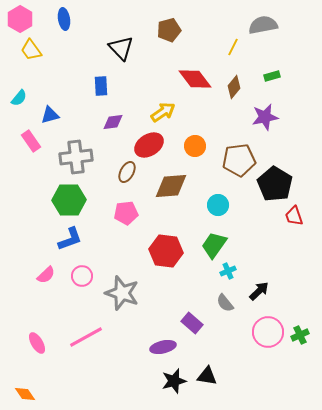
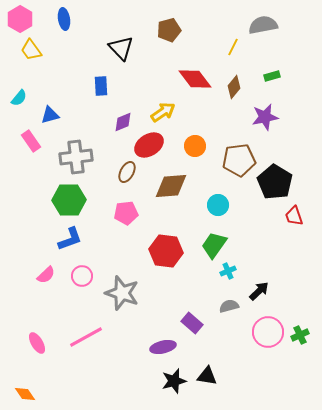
purple diamond at (113, 122): moved 10 px right; rotated 15 degrees counterclockwise
black pentagon at (275, 184): moved 2 px up
gray semicircle at (225, 303): moved 4 px right, 3 px down; rotated 114 degrees clockwise
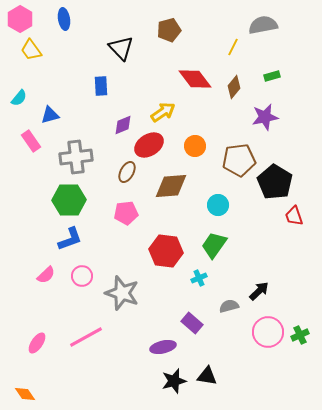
purple diamond at (123, 122): moved 3 px down
cyan cross at (228, 271): moved 29 px left, 7 px down
pink ellipse at (37, 343): rotated 65 degrees clockwise
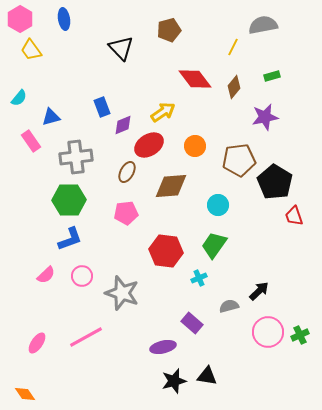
blue rectangle at (101, 86): moved 1 px right, 21 px down; rotated 18 degrees counterclockwise
blue triangle at (50, 115): moved 1 px right, 2 px down
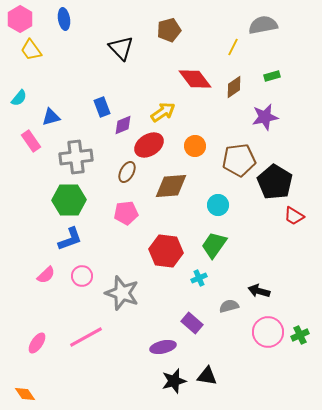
brown diamond at (234, 87): rotated 15 degrees clockwise
red trapezoid at (294, 216): rotated 40 degrees counterclockwise
black arrow at (259, 291): rotated 120 degrees counterclockwise
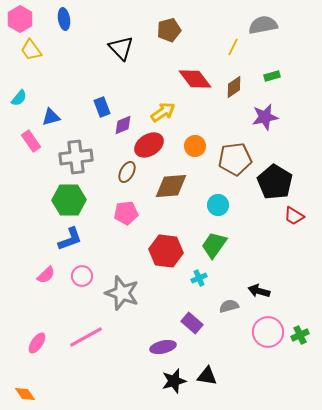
brown pentagon at (239, 160): moved 4 px left, 1 px up
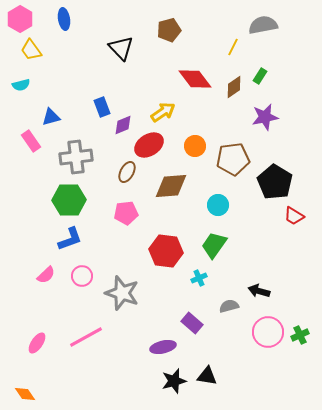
green rectangle at (272, 76): moved 12 px left; rotated 42 degrees counterclockwise
cyan semicircle at (19, 98): moved 2 px right, 13 px up; rotated 36 degrees clockwise
brown pentagon at (235, 159): moved 2 px left
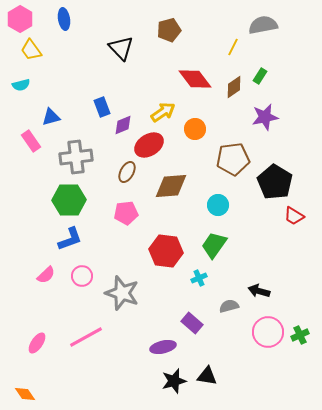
orange circle at (195, 146): moved 17 px up
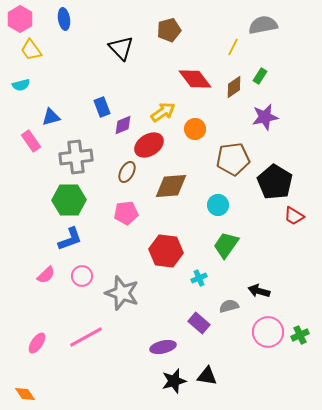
green trapezoid at (214, 245): moved 12 px right
purple rectangle at (192, 323): moved 7 px right
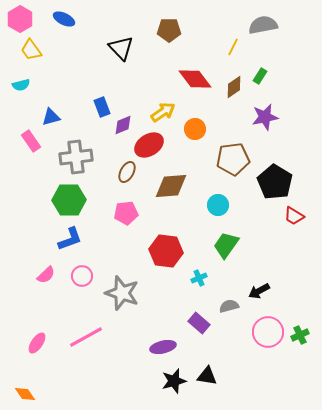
blue ellipse at (64, 19): rotated 55 degrees counterclockwise
brown pentagon at (169, 30): rotated 15 degrees clockwise
black arrow at (259, 291): rotated 45 degrees counterclockwise
